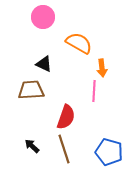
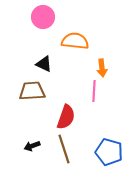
orange semicircle: moved 4 px left, 2 px up; rotated 24 degrees counterclockwise
brown trapezoid: moved 1 px right, 1 px down
black arrow: rotated 63 degrees counterclockwise
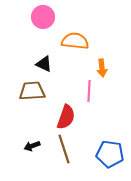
pink line: moved 5 px left
blue pentagon: moved 1 px right, 2 px down; rotated 8 degrees counterclockwise
